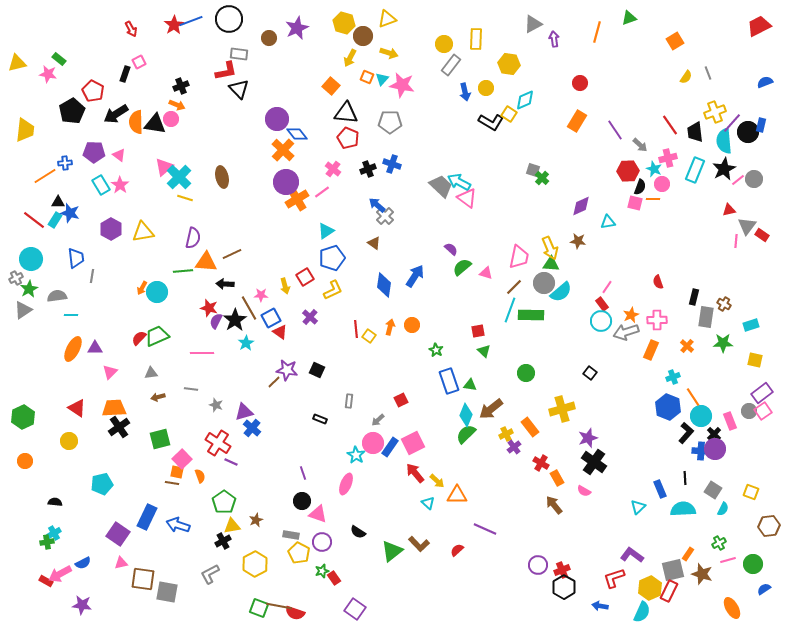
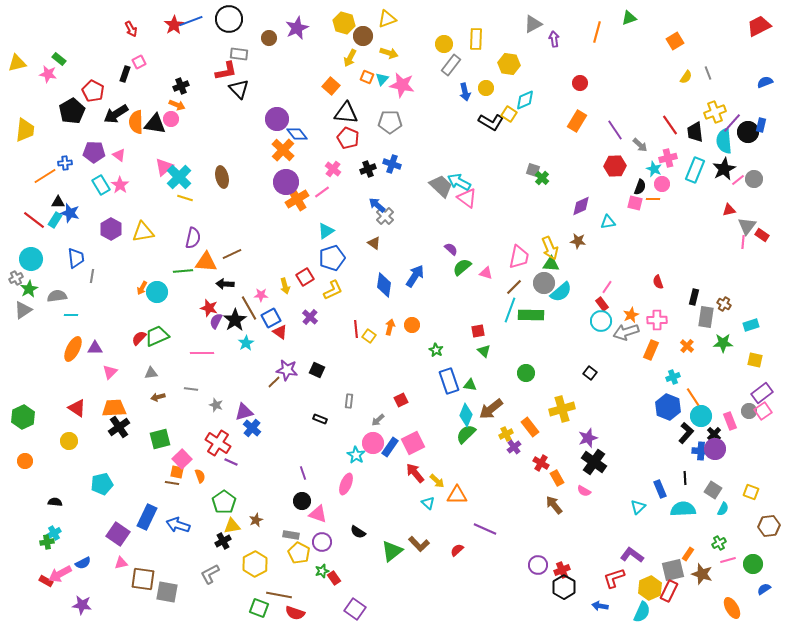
red hexagon at (628, 171): moved 13 px left, 5 px up
pink line at (736, 241): moved 7 px right, 1 px down
brown line at (279, 606): moved 11 px up
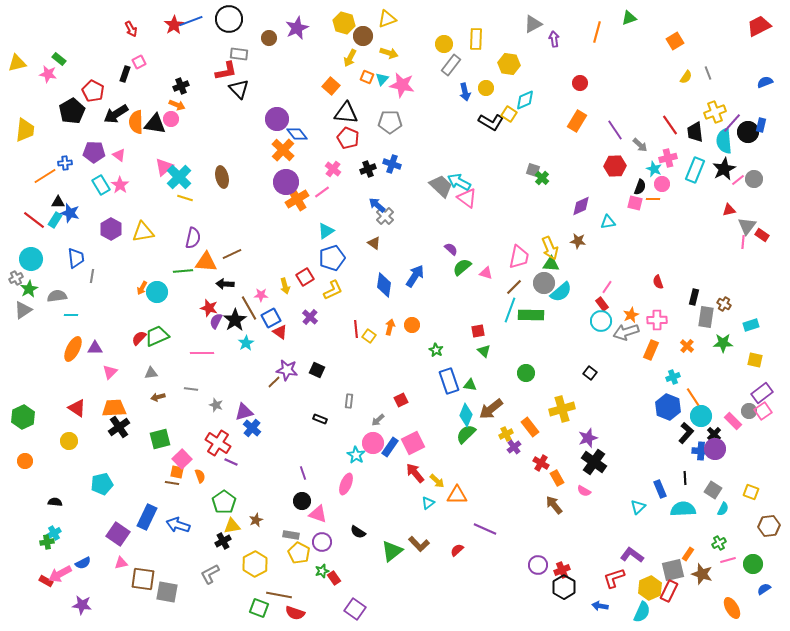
pink rectangle at (730, 421): moved 3 px right; rotated 24 degrees counterclockwise
cyan triangle at (428, 503): rotated 40 degrees clockwise
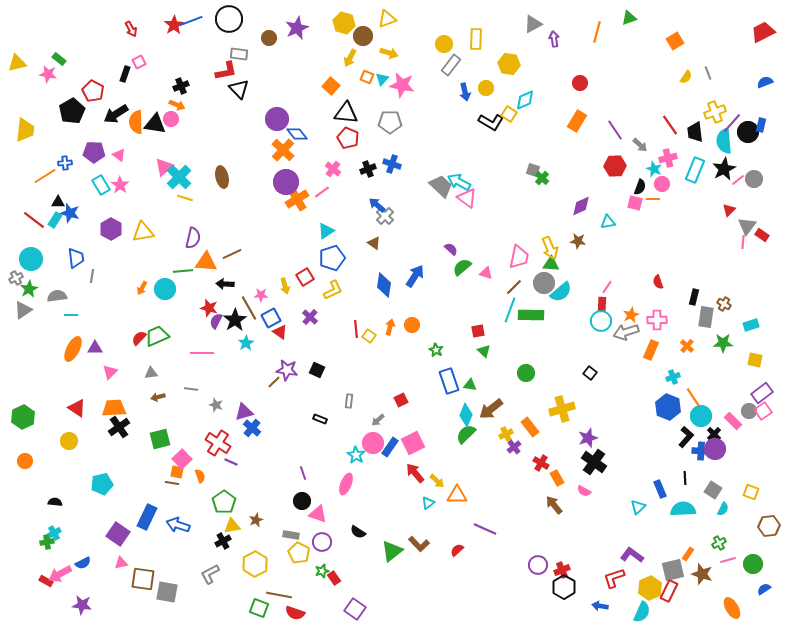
red trapezoid at (759, 26): moved 4 px right, 6 px down
red triangle at (729, 210): rotated 32 degrees counterclockwise
cyan circle at (157, 292): moved 8 px right, 3 px up
red rectangle at (602, 304): rotated 40 degrees clockwise
black L-shape at (686, 433): moved 4 px down
